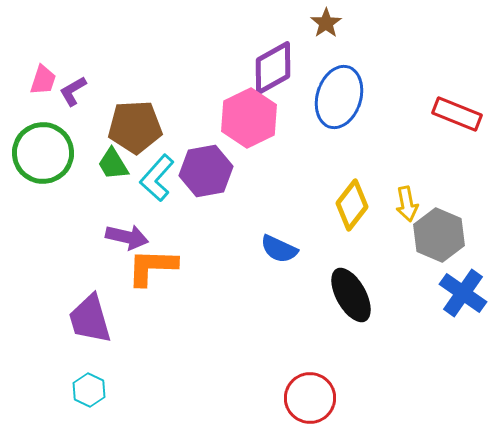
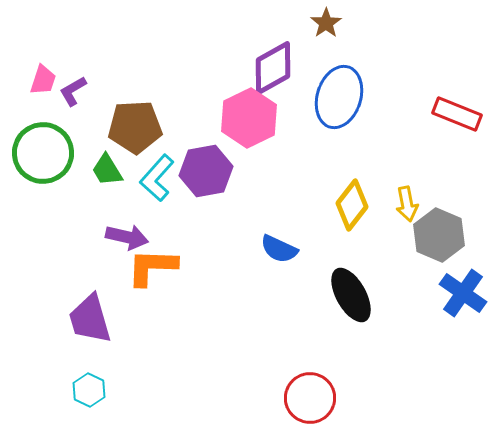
green trapezoid: moved 6 px left, 6 px down
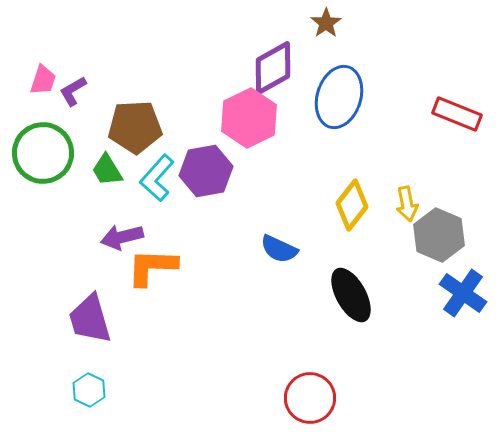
purple arrow: moved 5 px left; rotated 153 degrees clockwise
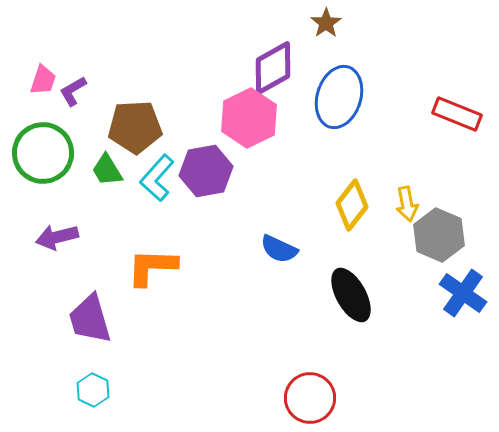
purple arrow: moved 65 px left
cyan hexagon: moved 4 px right
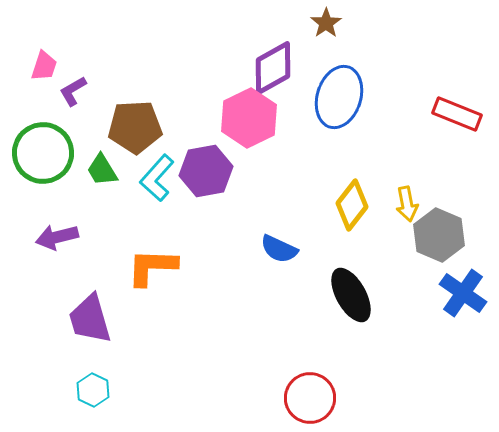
pink trapezoid: moved 1 px right, 14 px up
green trapezoid: moved 5 px left
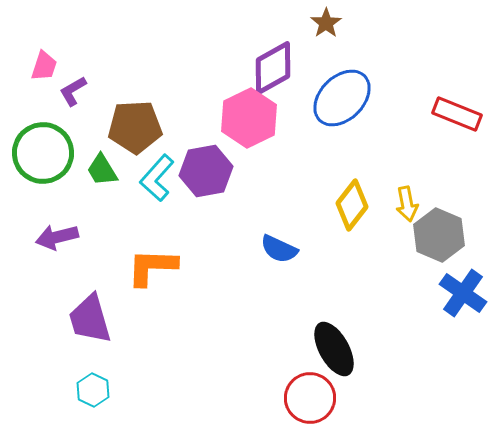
blue ellipse: moved 3 px right, 1 px down; rotated 28 degrees clockwise
black ellipse: moved 17 px left, 54 px down
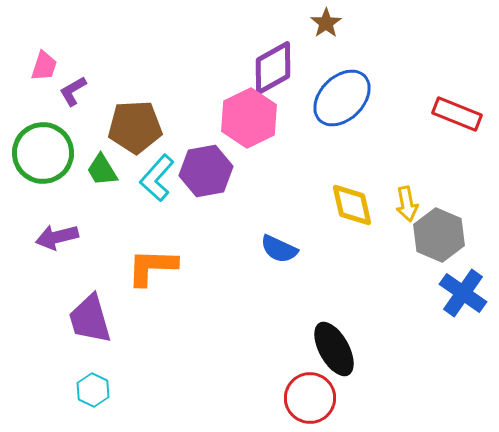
yellow diamond: rotated 51 degrees counterclockwise
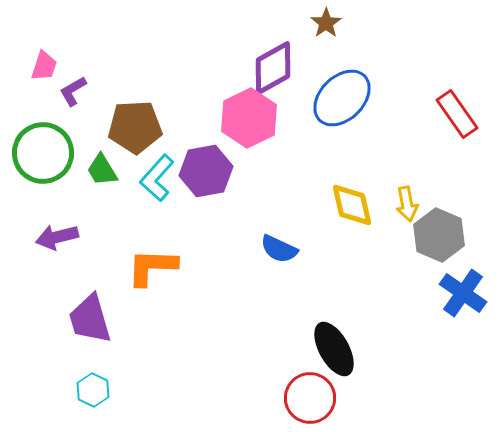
red rectangle: rotated 33 degrees clockwise
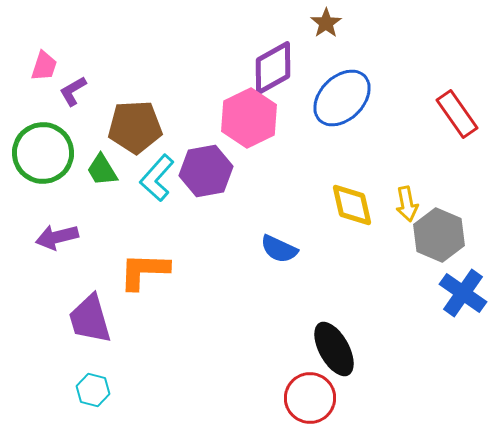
orange L-shape: moved 8 px left, 4 px down
cyan hexagon: rotated 12 degrees counterclockwise
